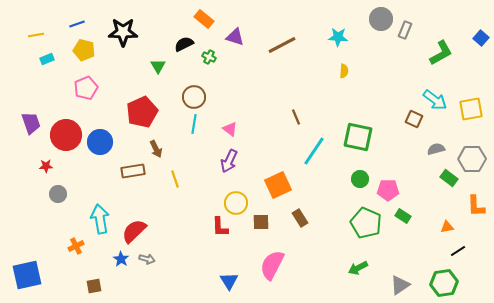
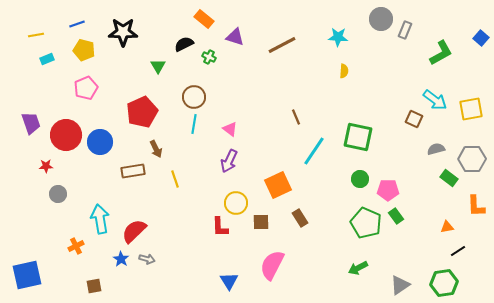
green rectangle at (403, 216): moved 7 px left; rotated 21 degrees clockwise
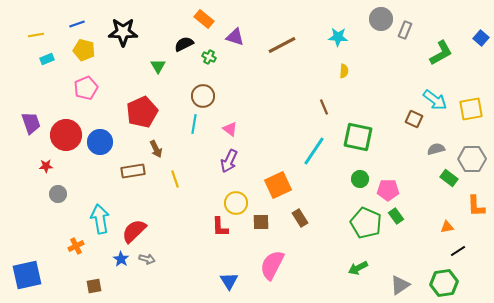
brown circle at (194, 97): moved 9 px right, 1 px up
brown line at (296, 117): moved 28 px right, 10 px up
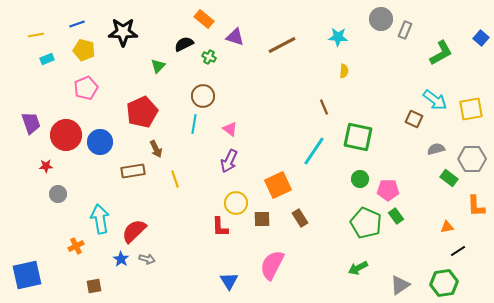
green triangle at (158, 66): rotated 14 degrees clockwise
brown square at (261, 222): moved 1 px right, 3 px up
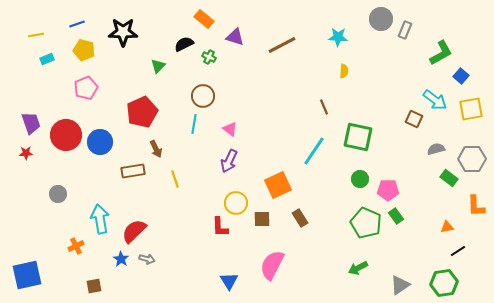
blue square at (481, 38): moved 20 px left, 38 px down
red star at (46, 166): moved 20 px left, 13 px up
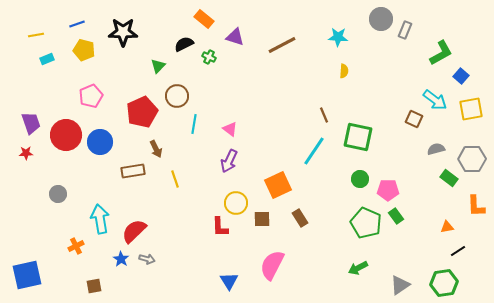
pink pentagon at (86, 88): moved 5 px right, 8 px down
brown circle at (203, 96): moved 26 px left
brown line at (324, 107): moved 8 px down
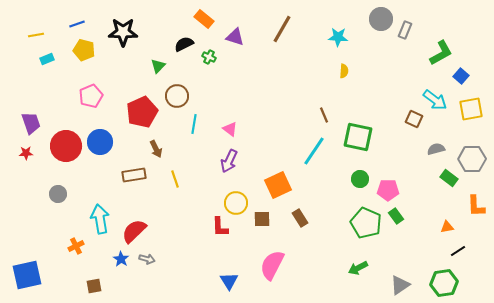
brown line at (282, 45): moved 16 px up; rotated 32 degrees counterclockwise
red circle at (66, 135): moved 11 px down
brown rectangle at (133, 171): moved 1 px right, 4 px down
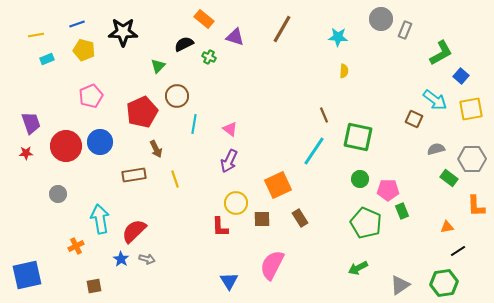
green rectangle at (396, 216): moved 6 px right, 5 px up; rotated 14 degrees clockwise
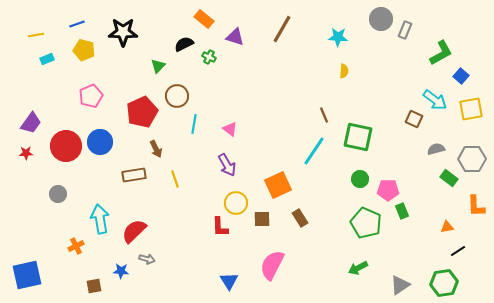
purple trapezoid at (31, 123): rotated 55 degrees clockwise
purple arrow at (229, 161): moved 2 px left, 4 px down; rotated 55 degrees counterclockwise
blue star at (121, 259): moved 12 px down; rotated 28 degrees counterclockwise
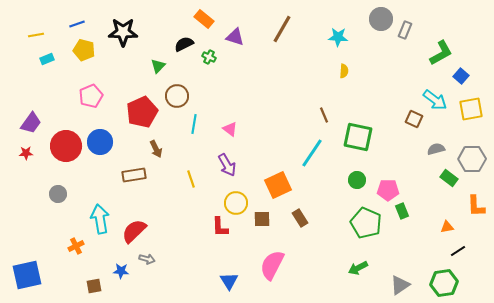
cyan line at (314, 151): moved 2 px left, 2 px down
yellow line at (175, 179): moved 16 px right
green circle at (360, 179): moved 3 px left, 1 px down
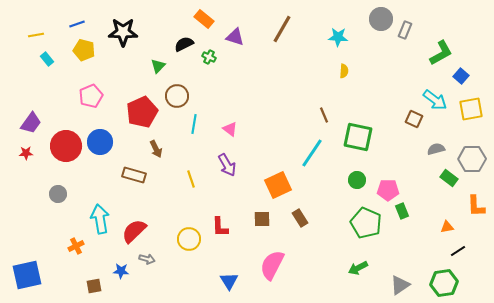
cyan rectangle at (47, 59): rotated 72 degrees clockwise
brown rectangle at (134, 175): rotated 25 degrees clockwise
yellow circle at (236, 203): moved 47 px left, 36 px down
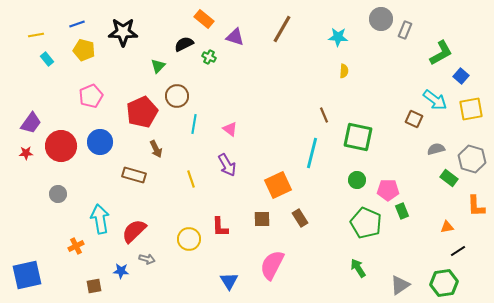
red circle at (66, 146): moved 5 px left
cyan line at (312, 153): rotated 20 degrees counterclockwise
gray hexagon at (472, 159): rotated 16 degrees clockwise
green arrow at (358, 268): rotated 84 degrees clockwise
